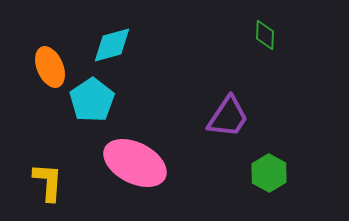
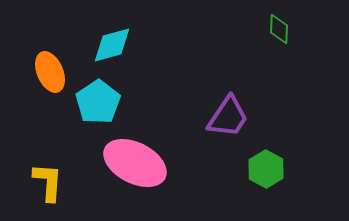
green diamond: moved 14 px right, 6 px up
orange ellipse: moved 5 px down
cyan pentagon: moved 6 px right, 2 px down
green hexagon: moved 3 px left, 4 px up
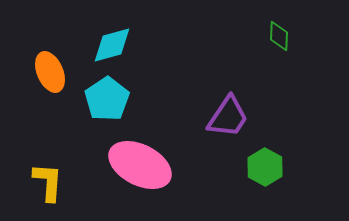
green diamond: moved 7 px down
cyan pentagon: moved 9 px right, 3 px up
pink ellipse: moved 5 px right, 2 px down
green hexagon: moved 1 px left, 2 px up
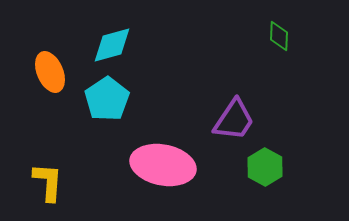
purple trapezoid: moved 6 px right, 3 px down
pink ellipse: moved 23 px right; rotated 16 degrees counterclockwise
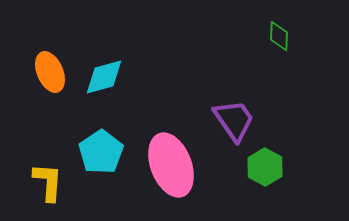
cyan diamond: moved 8 px left, 32 px down
cyan pentagon: moved 6 px left, 53 px down
purple trapezoid: rotated 69 degrees counterclockwise
pink ellipse: moved 8 px right; rotated 58 degrees clockwise
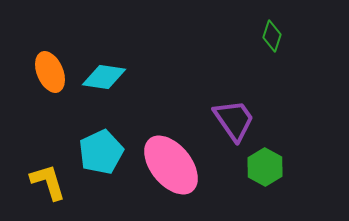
green diamond: moved 7 px left; rotated 16 degrees clockwise
cyan diamond: rotated 24 degrees clockwise
cyan pentagon: rotated 9 degrees clockwise
pink ellipse: rotated 18 degrees counterclockwise
yellow L-shape: rotated 21 degrees counterclockwise
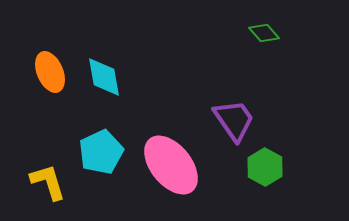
green diamond: moved 8 px left, 3 px up; rotated 60 degrees counterclockwise
cyan diamond: rotated 72 degrees clockwise
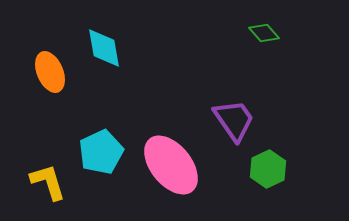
cyan diamond: moved 29 px up
green hexagon: moved 3 px right, 2 px down; rotated 6 degrees clockwise
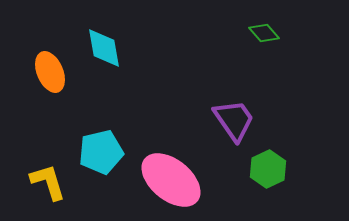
cyan pentagon: rotated 12 degrees clockwise
pink ellipse: moved 15 px down; rotated 12 degrees counterclockwise
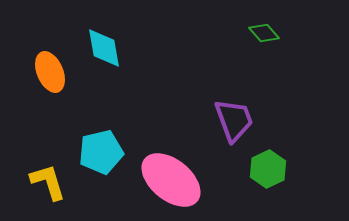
purple trapezoid: rotated 15 degrees clockwise
